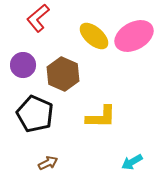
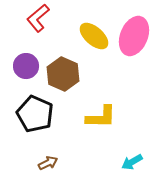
pink ellipse: rotated 39 degrees counterclockwise
purple circle: moved 3 px right, 1 px down
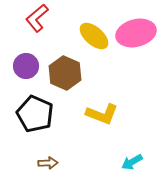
red L-shape: moved 1 px left
pink ellipse: moved 2 px right, 3 px up; rotated 54 degrees clockwise
brown hexagon: moved 2 px right, 1 px up
yellow L-shape: moved 1 px right, 3 px up; rotated 20 degrees clockwise
brown arrow: rotated 24 degrees clockwise
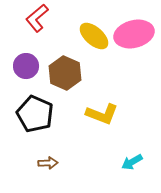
pink ellipse: moved 2 px left, 1 px down
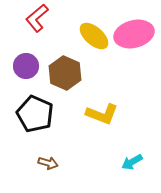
brown arrow: rotated 18 degrees clockwise
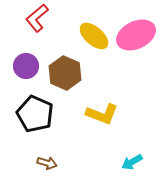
pink ellipse: moved 2 px right, 1 px down; rotated 12 degrees counterclockwise
brown arrow: moved 1 px left
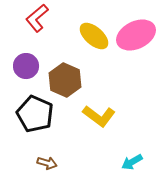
brown hexagon: moved 7 px down
yellow L-shape: moved 3 px left, 2 px down; rotated 16 degrees clockwise
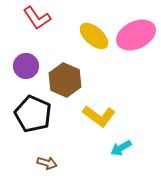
red L-shape: rotated 84 degrees counterclockwise
black pentagon: moved 2 px left
cyan arrow: moved 11 px left, 14 px up
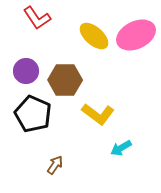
purple circle: moved 5 px down
brown hexagon: rotated 24 degrees counterclockwise
yellow L-shape: moved 1 px left, 2 px up
brown arrow: moved 8 px right, 2 px down; rotated 72 degrees counterclockwise
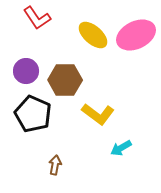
yellow ellipse: moved 1 px left, 1 px up
brown arrow: rotated 24 degrees counterclockwise
